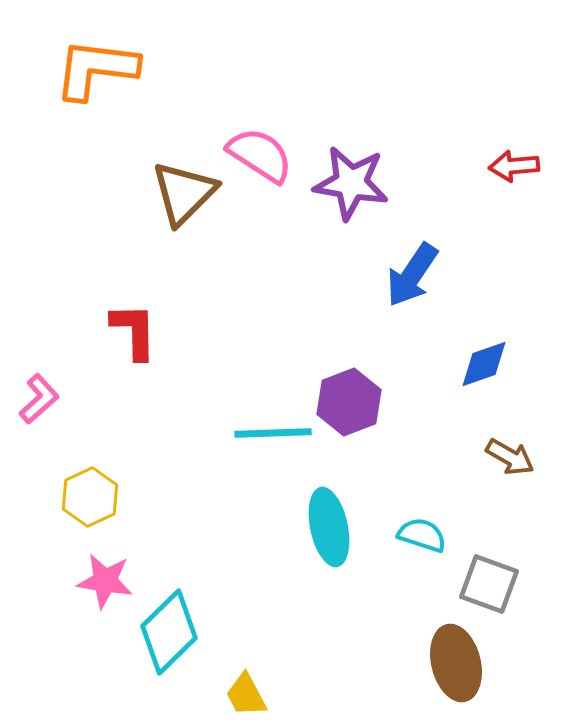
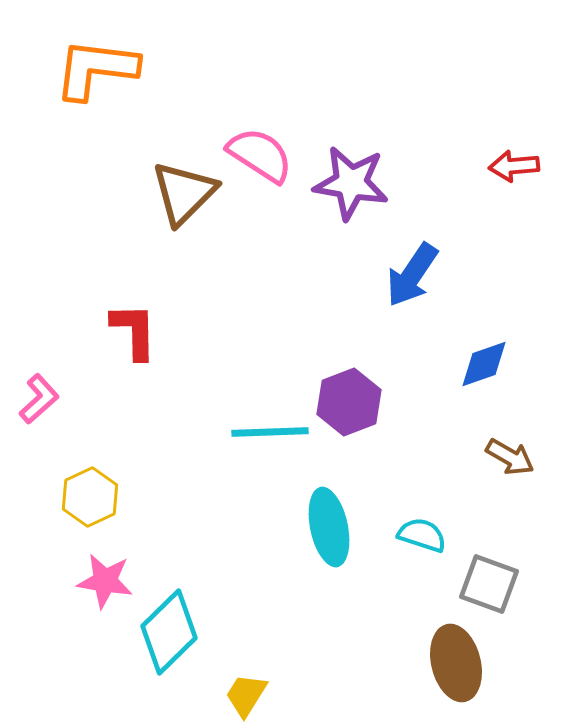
cyan line: moved 3 px left, 1 px up
yellow trapezoid: rotated 60 degrees clockwise
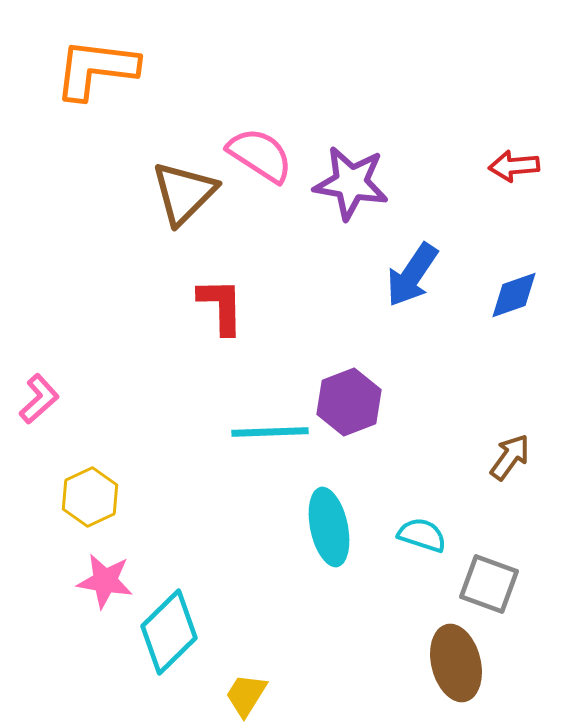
red L-shape: moved 87 px right, 25 px up
blue diamond: moved 30 px right, 69 px up
brown arrow: rotated 84 degrees counterclockwise
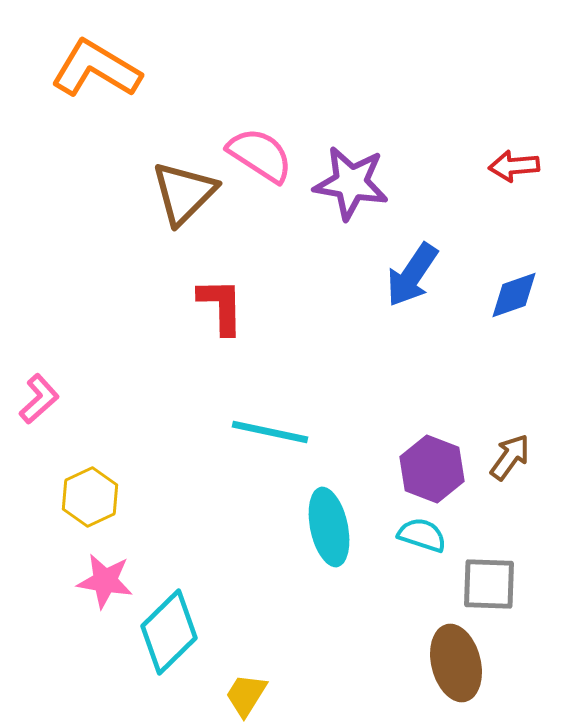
orange L-shape: rotated 24 degrees clockwise
purple hexagon: moved 83 px right, 67 px down; rotated 18 degrees counterclockwise
cyan line: rotated 14 degrees clockwise
gray square: rotated 18 degrees counterclockwise
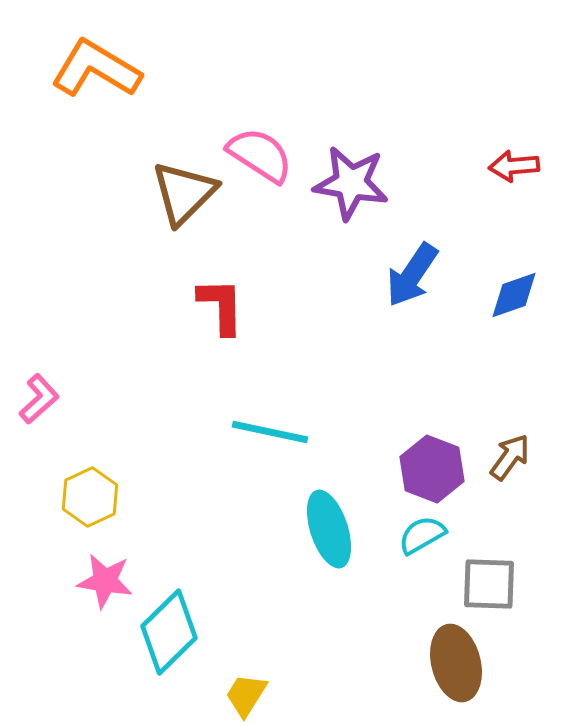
cyan ellipse: moved 2 px down; rotated 6 degrees counterclockwise
cyan semicircle: rotated 48 degrees counterclockwise
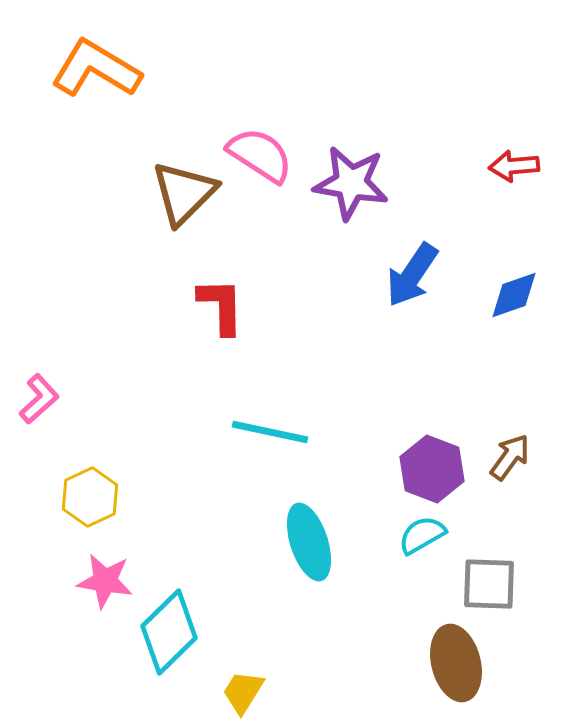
cyan ellipse: moved 20 px left, 13 px down
yellow trapezoid: moved 3 px left, 3 px up
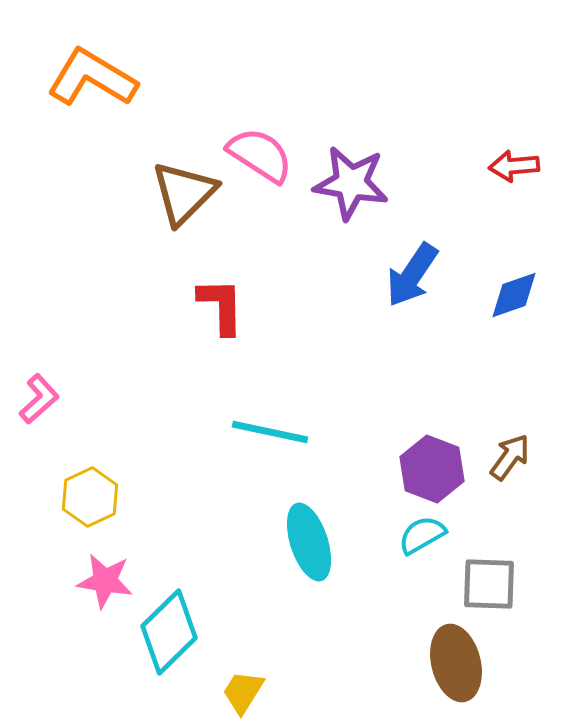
orange L-shape: moved 4 px left, 9 px down
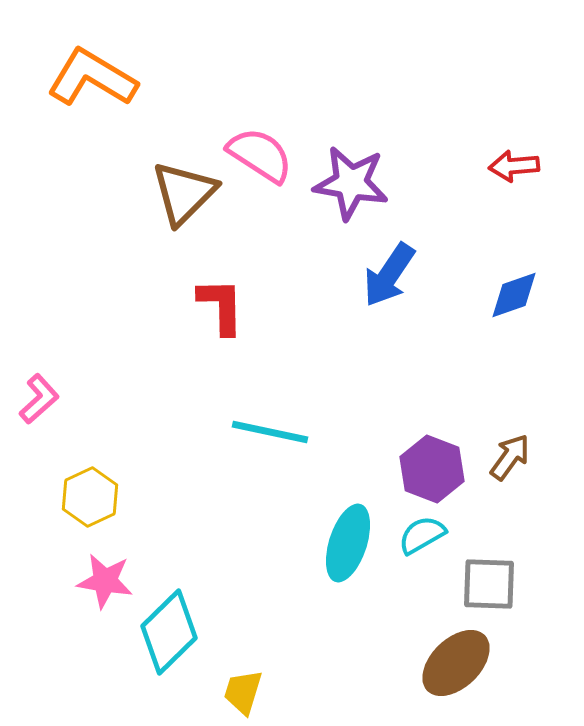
blue arrow: moved 23 px left
cyan ellipse: moved 39 px right, 1 px down; rotated 36 degrees clockwise
brown ellipse: rotated 60 degrees clockwise
yellow trapezoid: rotated 15 degrees counterclockwise
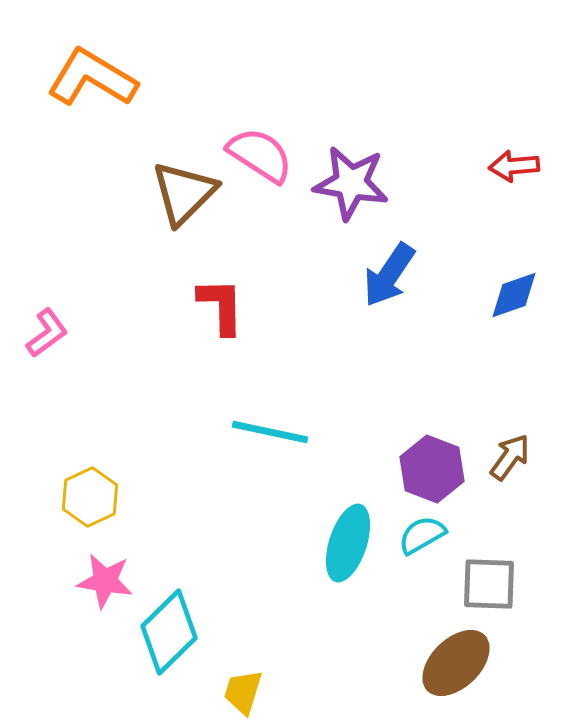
pink L-shape: moved 8 px right, 66 px up; rotated 6 degrees clockwise
